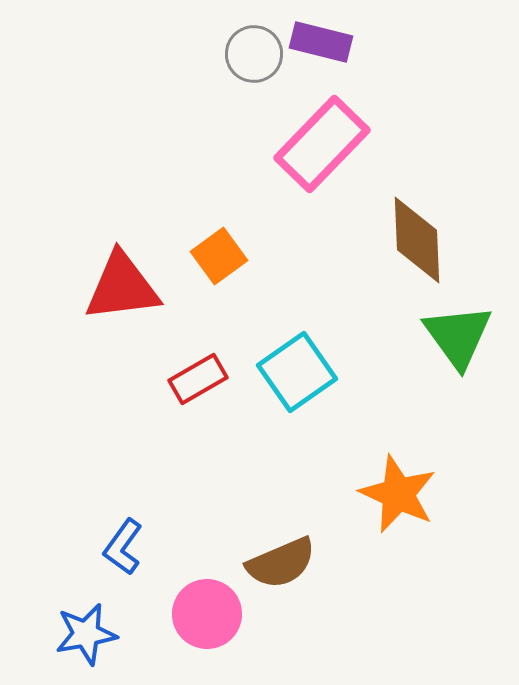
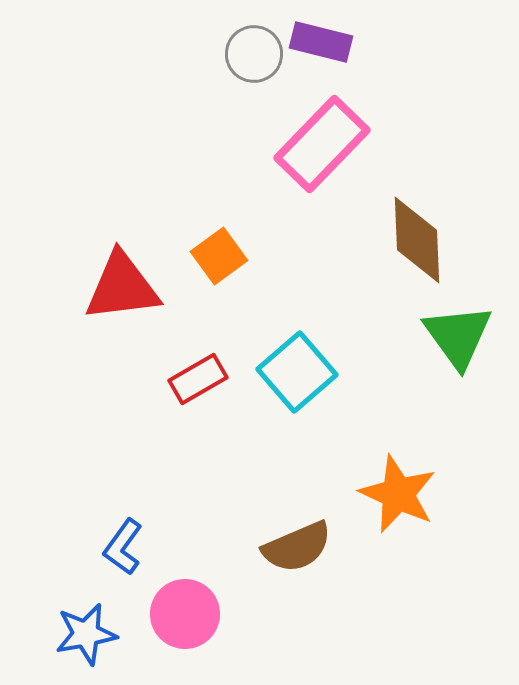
cyan square: rotated 6 degrees counterclockwise
brown semicircle: moved 16 px right, 16 px up
pink circle: moved 22 px left
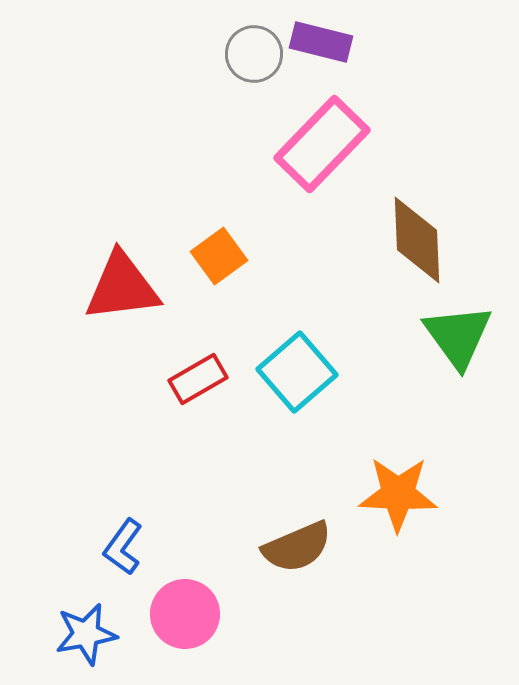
orange star: rotated 22 degrees counterclockwise
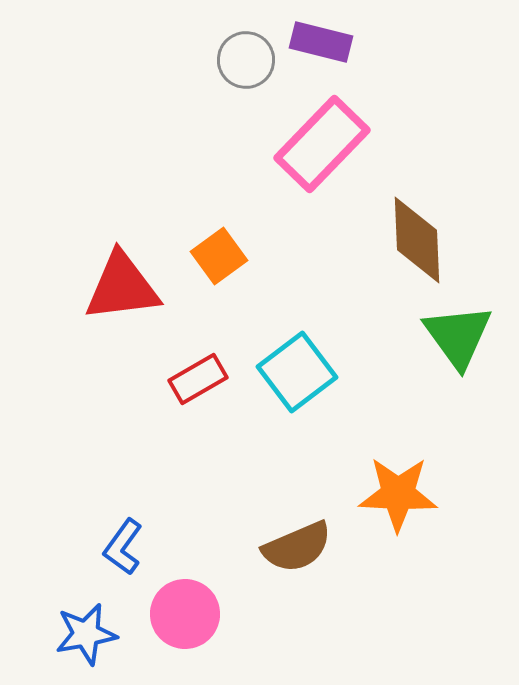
gray circle: moved 8 px left, 6 px down
cyan square: rotated 4 degrees clockwise
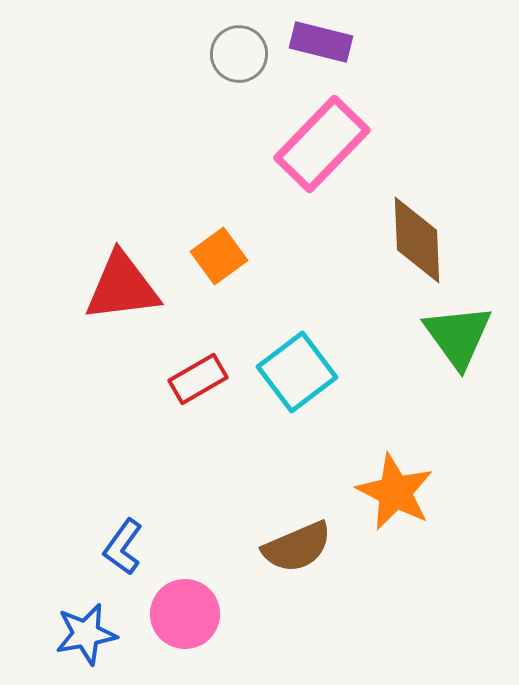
gray circle: moved 7 px left, 6 px up
orange star: moved 3 px left, 2 px up; rotated 24 degrees clockwise
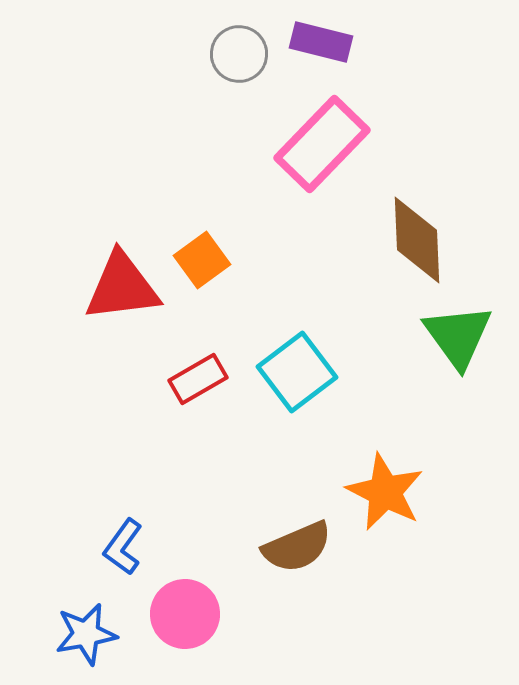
orange square: moved 17 px left, 4 px down
orange star: moved 10 px left
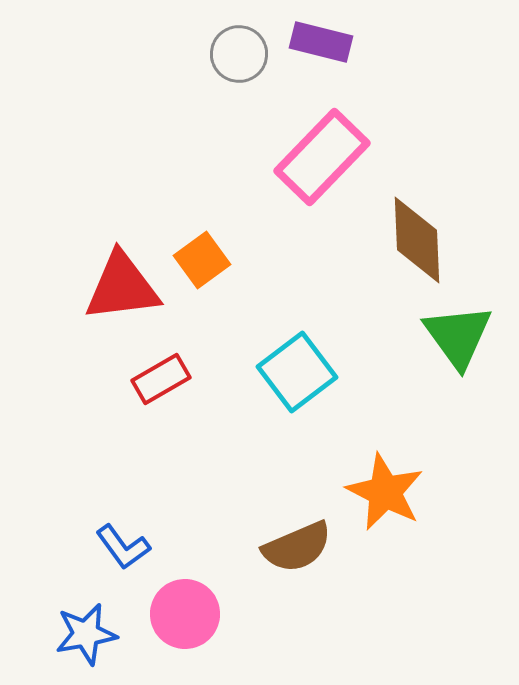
pink rectangle: moved 13 px down
red rectangle: moved 37 px left
blue L-shape: rotated 72 degrees counterclockwise
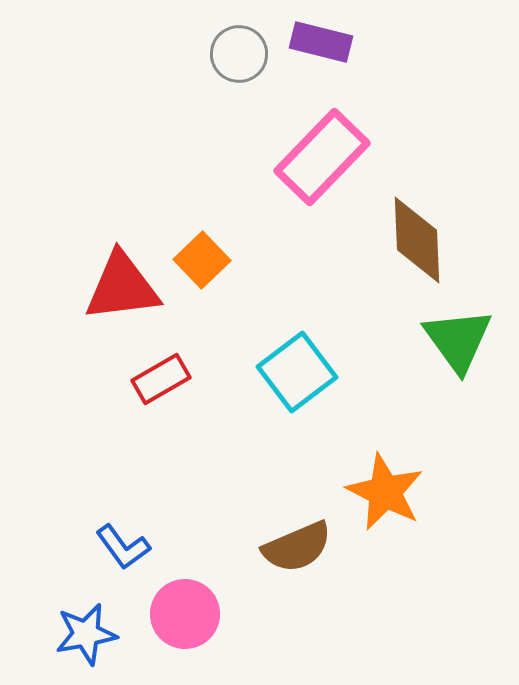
orange square: rotated 8 degrees counterclockwise
green triangle: moved 4 px down
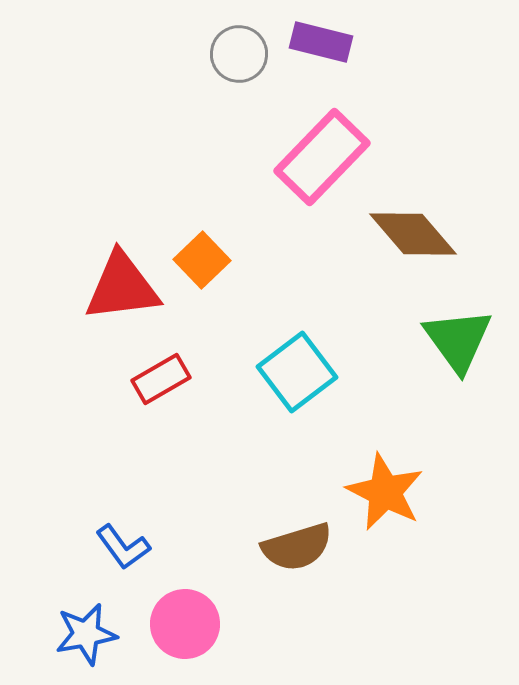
brown diamond: moved 4 px left, 6 px up; rotated 38 degrees counterclockwise
brown semicircle: rotated 6 degrees clockwise
pink circle: moved 10 px down
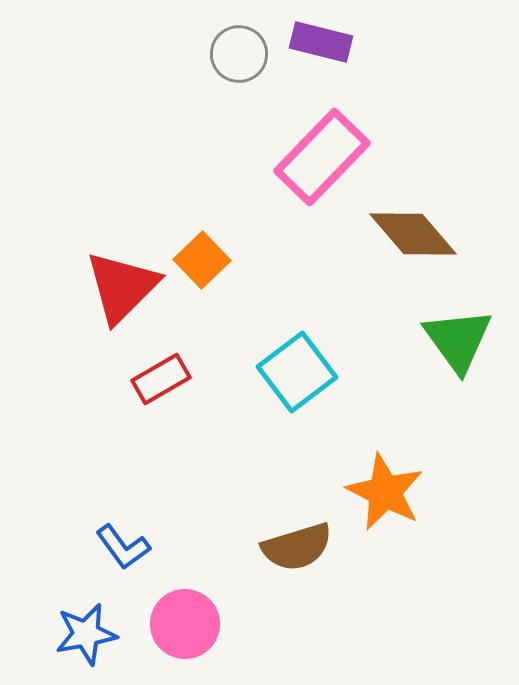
red triangle: rotated 38 degrees counterclockwise
